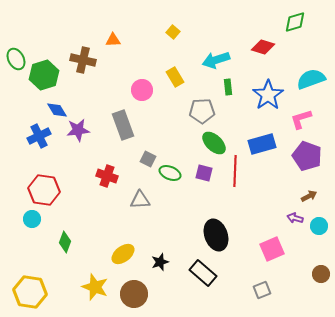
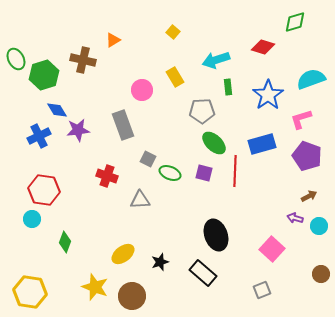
orange triangle at (113, 40): rotated 28 degrees counterclockwise
pink square at (272, 249): rotated 25 degrees counterclockwise
brown circle at (134, 294): moved 2 px left, 2 px down
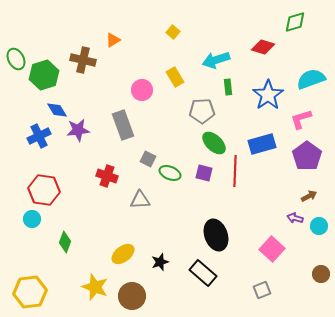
purple pentagon at (307, 156): rotated 16 degrees clockwise
yellow hexagon at (30, 292): rotated 16 degrees counterclockwise
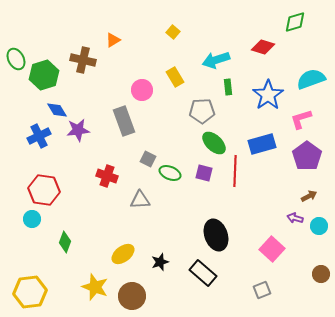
gray rectangle at (123, 125): moved 1 px right, 4 px up
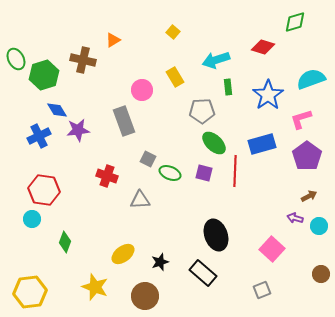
brown circle at (132, 296): moved 13 px right
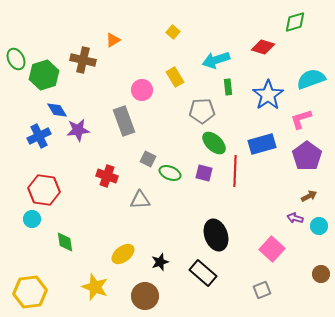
green diamond at (65, 242): rotated 30 degrees counterclockwise
